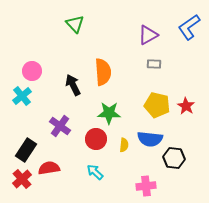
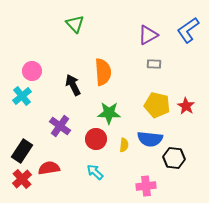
blue L-shape: moved 1 px left, 3 px down
black rectangle: moved 4 px left, 1 px down
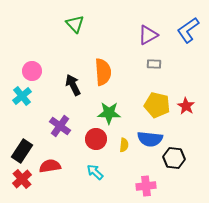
red semicircle: moved 1 px right, 2 px up
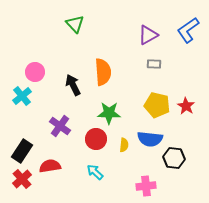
pink circle: moved 3 px right, 1 px down
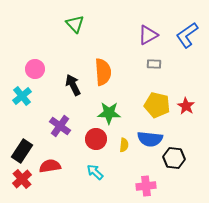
blue L-shape: moved 1 px left, 5 px down
pink circle: moved 3 px up
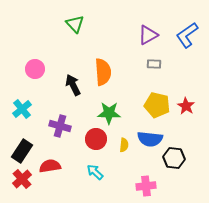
cyan cross: moved 13 px down
purple cross: rotated 20 degrees counterclockwise
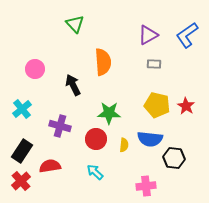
orange semicircle: moved 10 px up
red cross: moved 1 px left, 2 px down
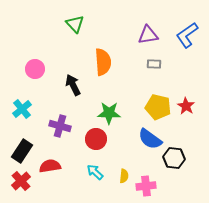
purple triangle: rotated 20 degrees clockwise
yellow pentagon: moved 1 px right, 2 px down
blue semicircle: rotated 30 degrees clockwise
yellow semicircle: moved 31 px down
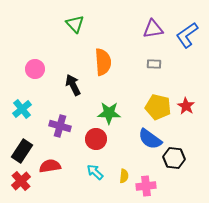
purple triangle: moved 5 px right, 6 px up
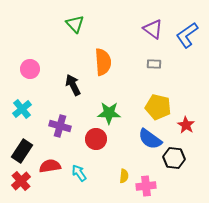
purple triangle: rotated 45 degrees clockwise
pink circle: moved 5 px left
red star: moved 19 px down
cyan arrow: moved 16 px left, 1 px down; rotated 12 degrees clockwise
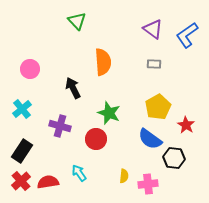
green triangle: moved 2 px right, 3 px up
black arrow: moved 3 px down
yellow pentagon: rotated 30 degrees clockwise
green star: rotated 20 degrees clockwise
red semicircle: moved 2 px left, 16 px down
pink cross: moved 2 px right, 2 px up
